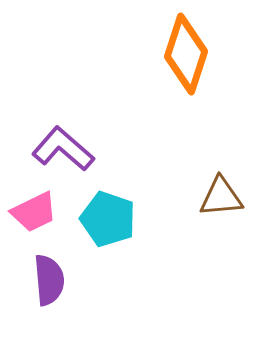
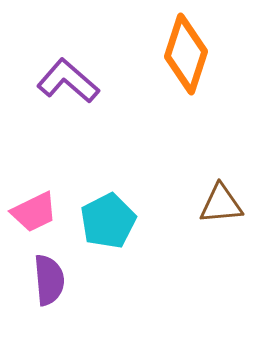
purple L-shape: moved 5 px right, 68 px up
brown triangle: moved 7 px down
cyan pentagon: moved 2 px down; rotated 26 degrees clockwise
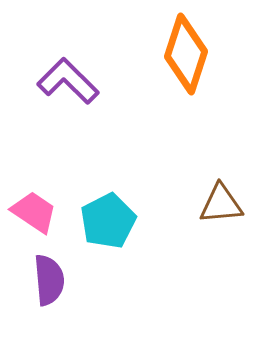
purple L-shape: rotated 4 degrees clockwise
pink trapezoid: rotated 120 degrees counterclockwise
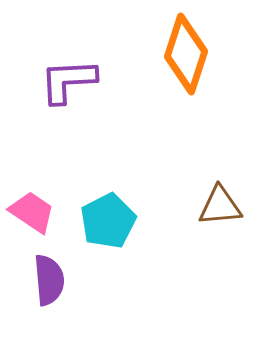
purple L-shape: rotated 48 degrees counterclockwise
brown triangle: moved 1 px left, 2 px down
pink trapezoid: moved 2 px left
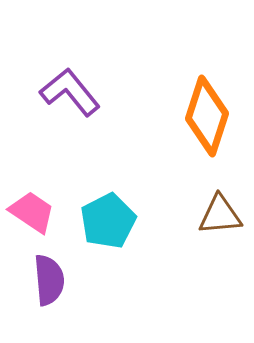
orange diamond: moved 21 px right, 62 px down
purple L-shape: moved 2 px right, 11 px down; rotated 54 degrees clockwise
brown triangle: moved 9 px down
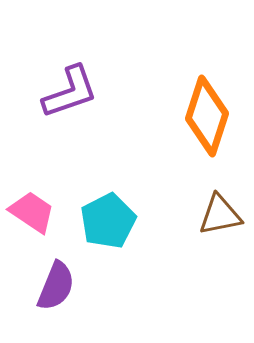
purple L-shape: rotated 110 degrees clockwise
brown triangle: rotated 6 degrees counterclockwise
purple semicircle: moved 7 px right, 6 px down; rotated 27 degrees clockwise
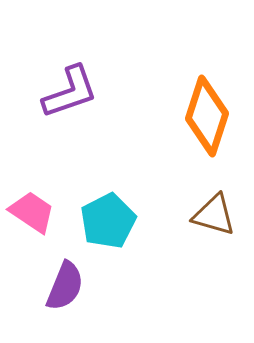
brown triangle: moved 6 px left; rotated 27 degrees clockwise
purple semicircle: moved 9 px right
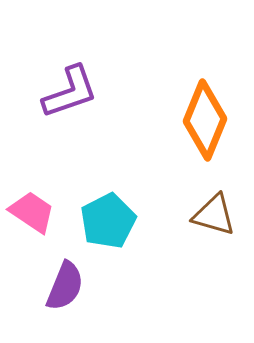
orange diamond: moved 2 px left, 4 px down; rotated 4 degrees clockwise
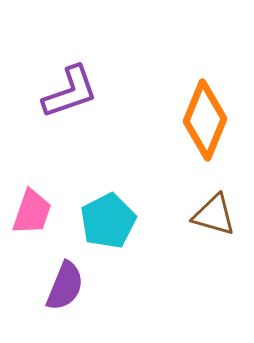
pink trapezoid: rotated 75 degrees clockwise
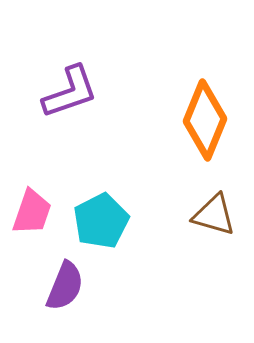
cyan pentagon: moved 7 px left
